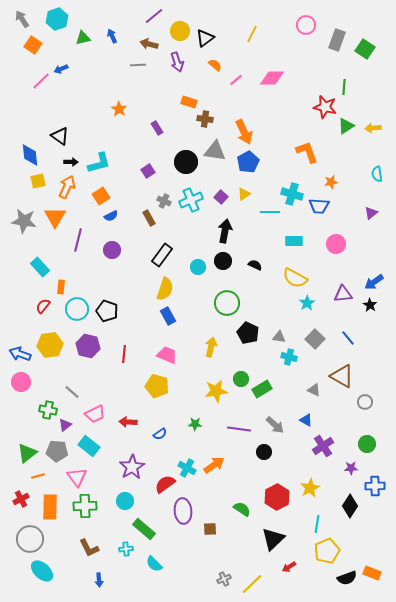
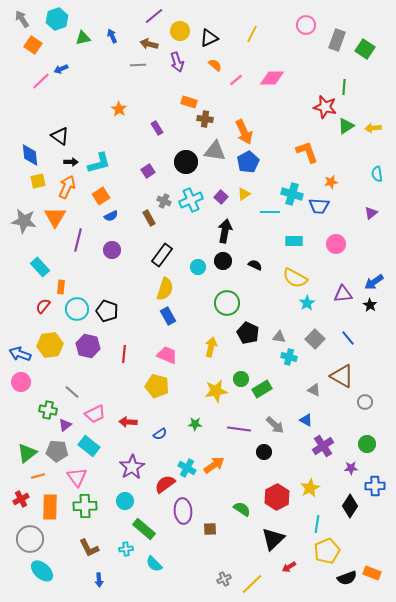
black triangle at (205, 38): moved 4 px right; rotated 12 degrees clockwise
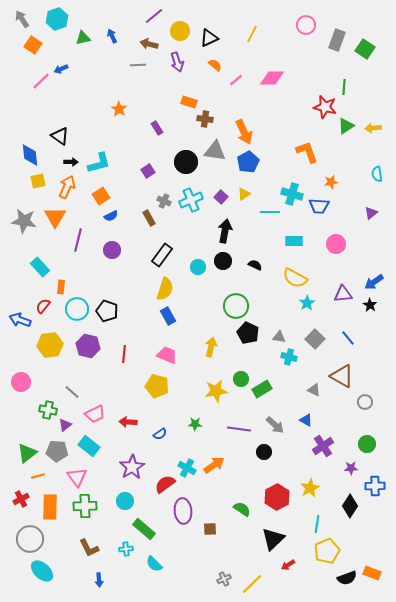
green circle at (227, 303): moved 9 px right, 3 px down
blue arrow at (20, 354): moved 34 px up
red arrow at (289, 567): moved 1 px left, 2 px up
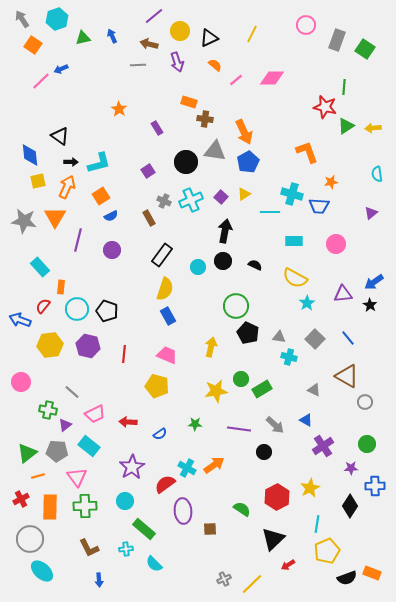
brown triangle at (342, 376): moved 5 px right
